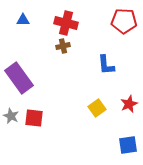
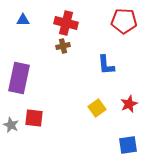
purple rectangle: rotated 48 degrees clockwise
gray star: moved 9 px down
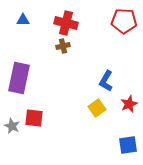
blue L-shape: moved 16 px down; rotated 35 degrees clockwise
gray star: moved 1 px right, 1 px down
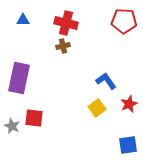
blue L-shape: rotated 115 degrees clockwise
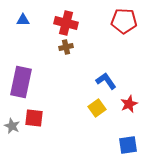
brown cross: moved 3 px right, 1 px down
purple rectangle: moved 2 px right, 4 px down
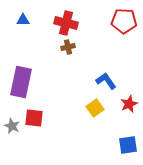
brown cross: moved 2 px right
yellow square: moved 2 px left
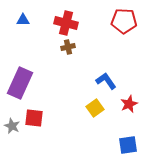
purple rectangle: moved 1 px left, 1 px down; rotated 12 degrees clockwise
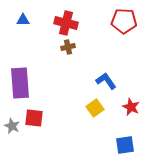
purple rectangle: rotated 28 degrees counterclockwise
red star: moved 2 px right, 3 px down; rotated 24 degrees counterclockwise
blue square: moved 3 px left
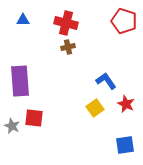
red pentagon: rotated 15 degrees clockwise
purple rectangle: moved 2 px up
red star: moved 5 px left, 3 px up
